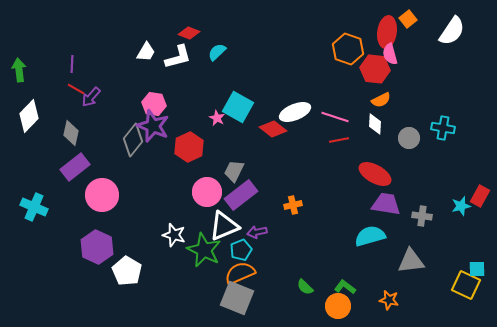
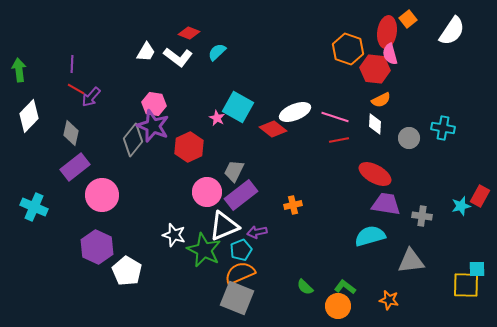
white L-shape at (178, 57): rotated 52 degrees clockwise
yellow square at (466, 285): rotated 24 degrees counterclockwise
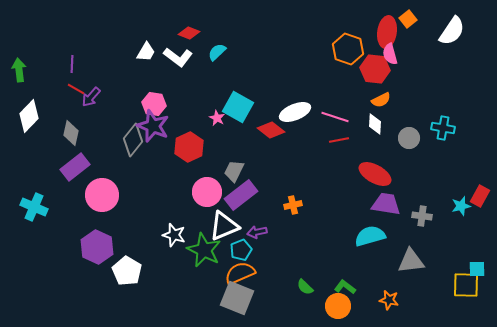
red diamond at (273, 129): moved 2 px left, 1 px down
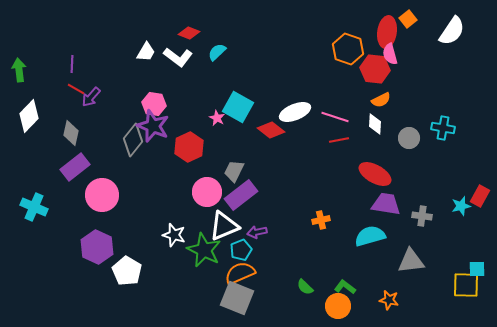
orange cross at (293, 205): moved 28 px right, 15 px down
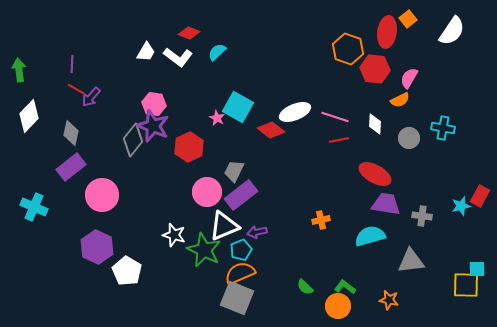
pink semicircle at (390, 54): moved 19 px right, 24 px down; rotated 45 degrees clockwise
orange semicircle at (381, 100): moved 19 px right
purple rectangle at (75, 167): moved 4 px left
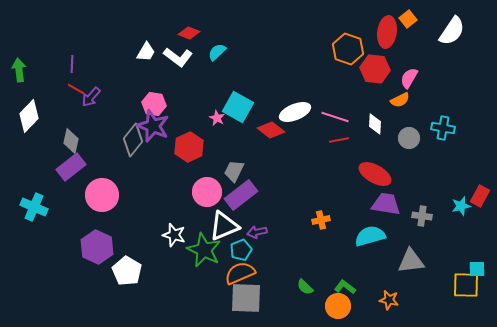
gray diamond at (71, 133): moved 8 px down
gray square at (237, 298): moved 9 px right; rotated 20 degrees counterclockwise
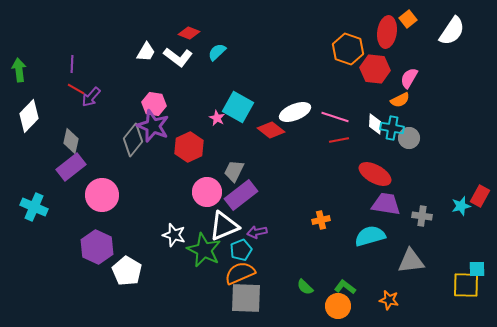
cyan cross at (443, 128): moved 51 px left
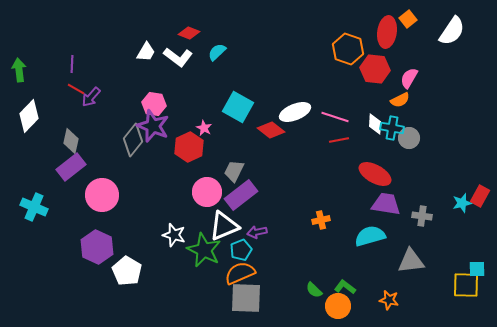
pink star at (217, 118): moved 13 px left, 10 px down
cyan star at (461, 206): moved 1 px right, 3 px up
green semicircle at (305, 287): moved 9 px right, 3 px down
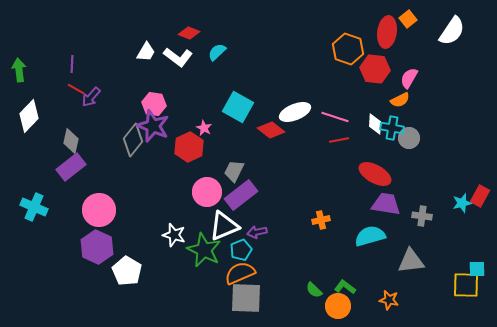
pink circle at (102, 195): moved 3 px left, 15 px down
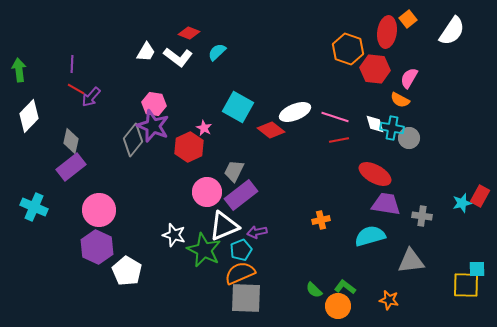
orange semicircle at (400, 100): rotated 54 degrees clockwise
white diamond at (375, 124): rotated 20 degrees counterclockwise
